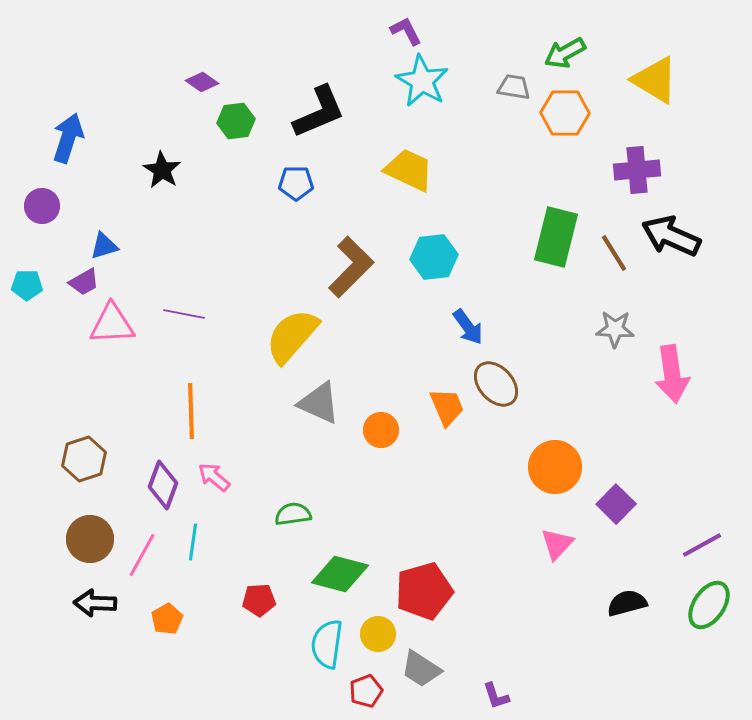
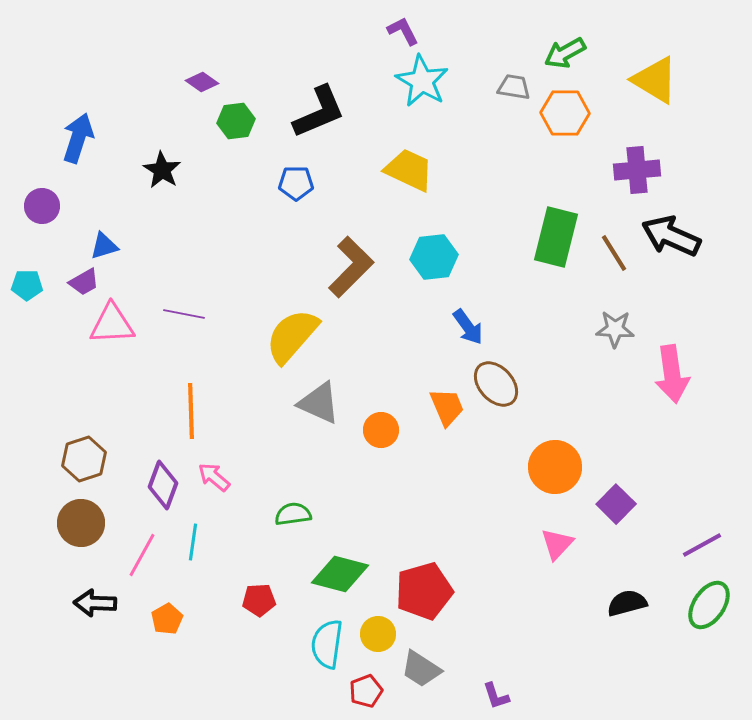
purple L-shape at (406, 31): moved 3 px left
blue arrow at (68, 138): moved 10 px right
brown circle at (90, 539): moved 9 px left, 16 px up
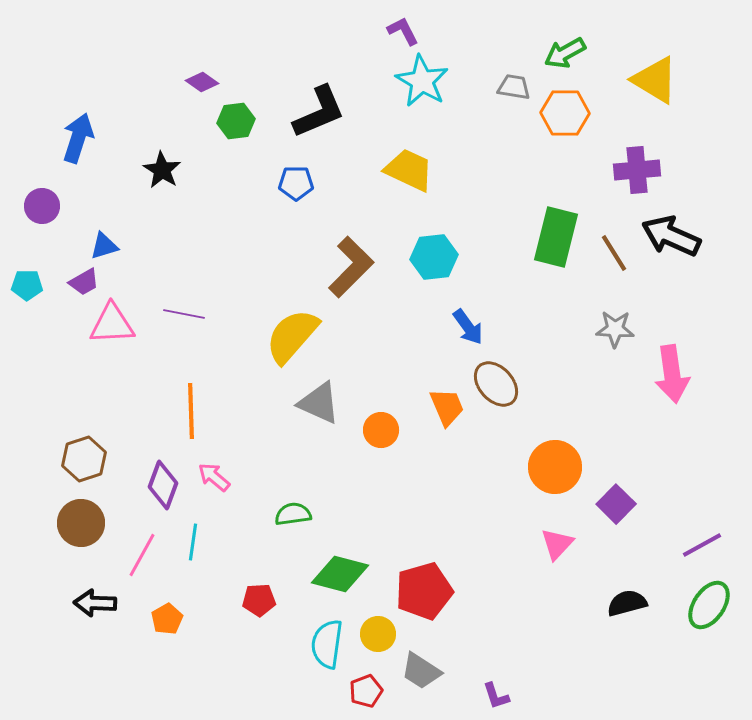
gray trapezoid at (421, 669): moved 2 px down
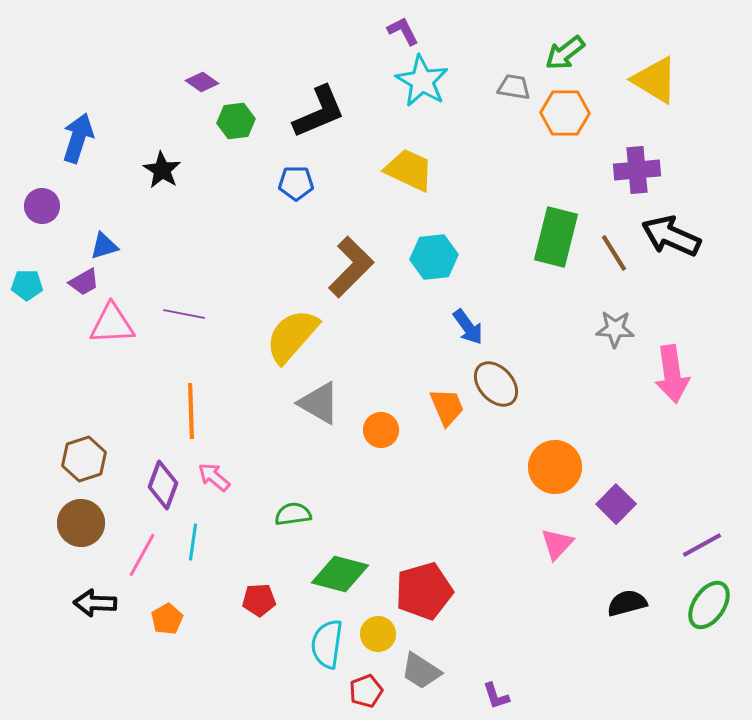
green arrow at (565, 53): rotated 9 degrees counterclockwise
gray triangle at (319, 403): rotated 6 degrees clockwise
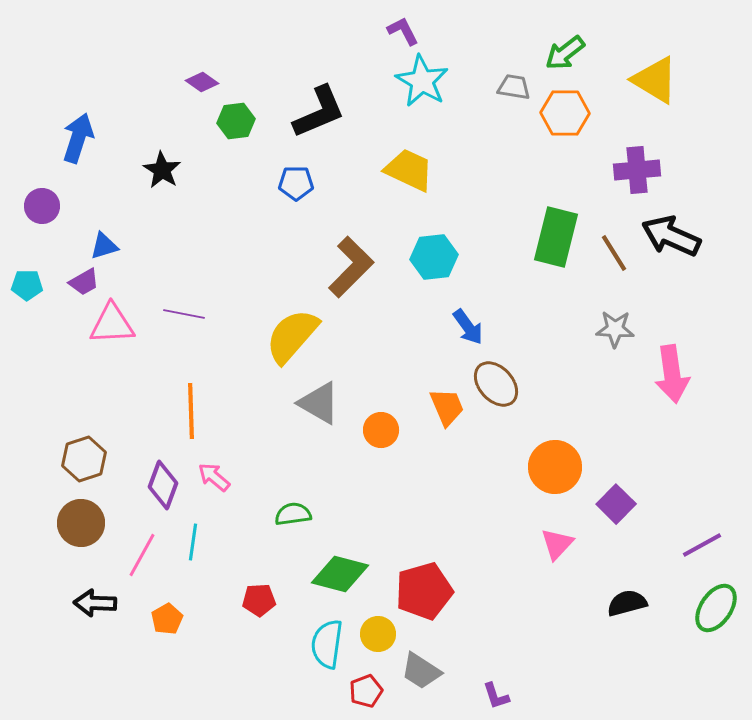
green ellipse at (709, 605): moved 7 px right, 3 px down
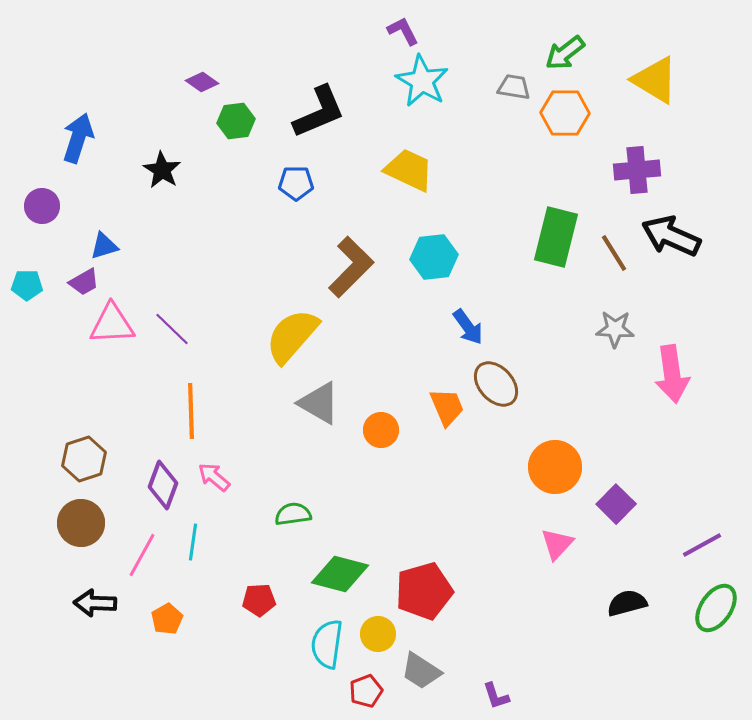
purple line at (184, 314): moved 12 px left, 15 px down; rotated 33 degrees clockwise
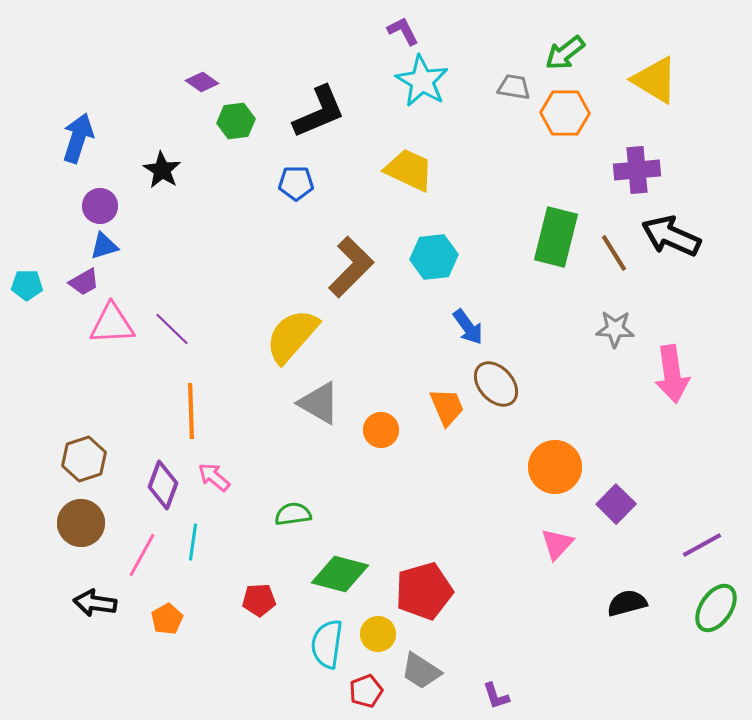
purple circle at (42, 206): moved 58 px right
black arrow at (95, 603): rotated 6 degrees clockwise
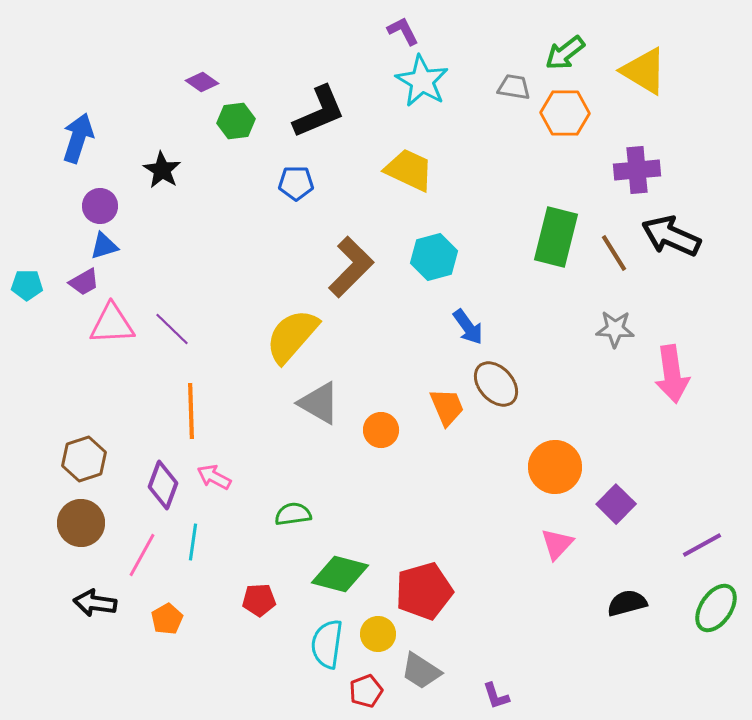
yellow triangle at (655, 80): moved 11 px left, 9 px up
cyan hexagon at (434, 257): rotated 9 degrees counterclockwise
pink arrow at (214, 477): rotated 12 degrees counterclockwise
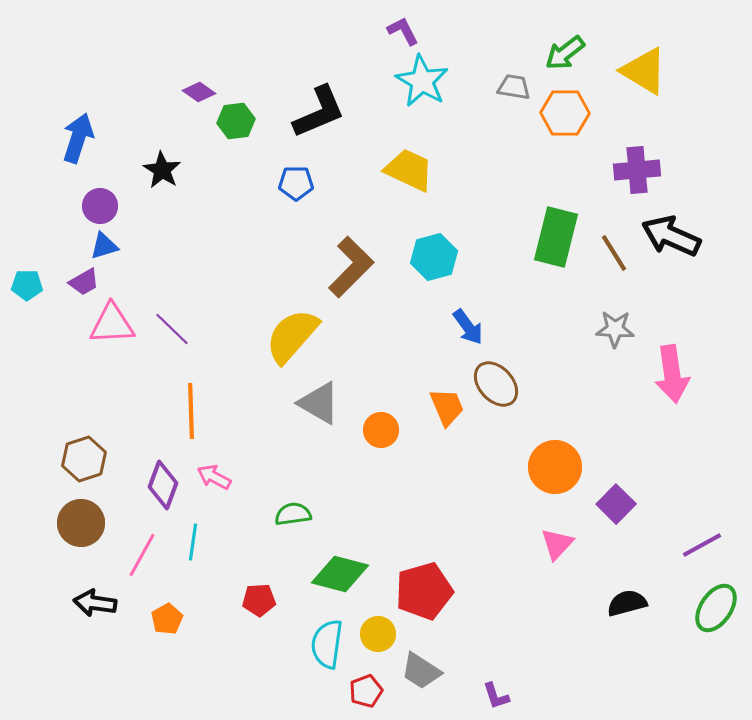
purple diamond at (202, 82): moved 3 px left, 10 px down
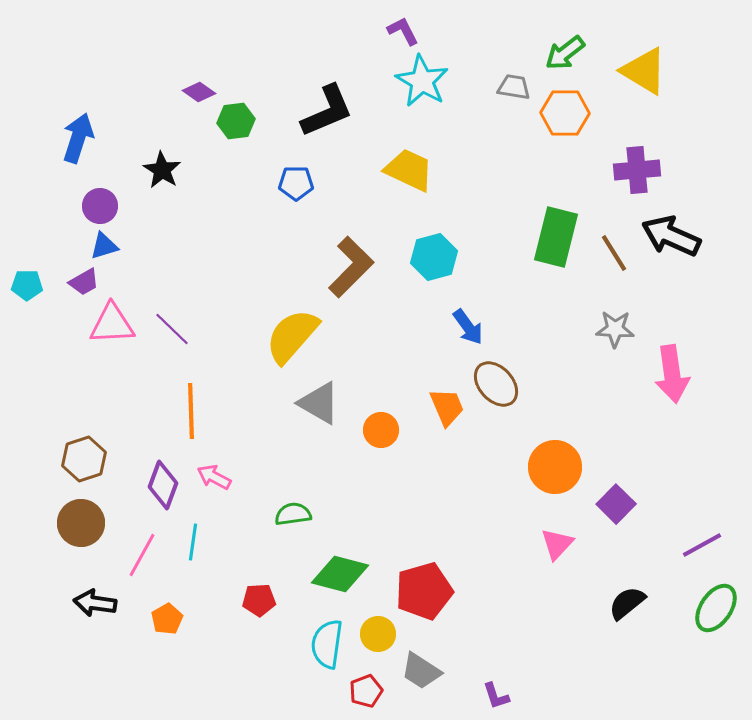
black L-shape at (319, 112): moved 8 px right, 1 px up
black semicircle at (627, 603): rotated 24 degrees counterclockwise
